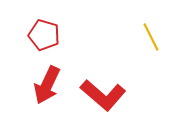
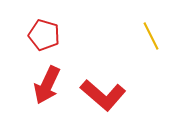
yellow line: moved 1 px up
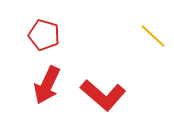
yellow line: moved 2 px right; rotated 20 degrees counterclockwise
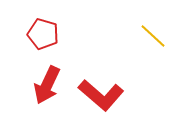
red pentagon: moved 1 px left, 1 px up
red L-shape: moved 2 px left
